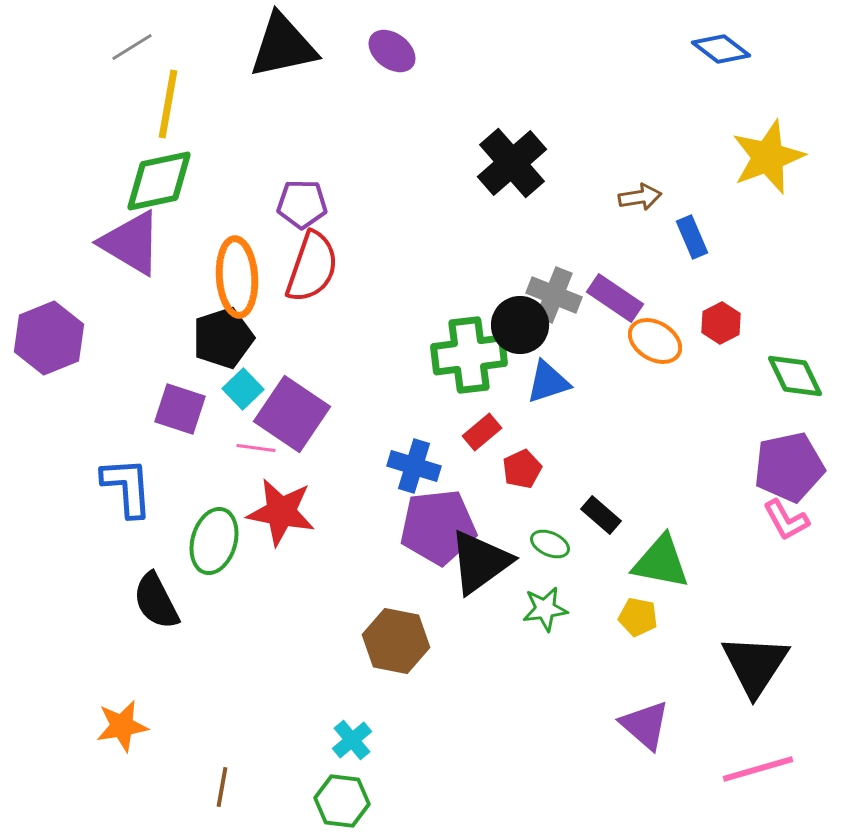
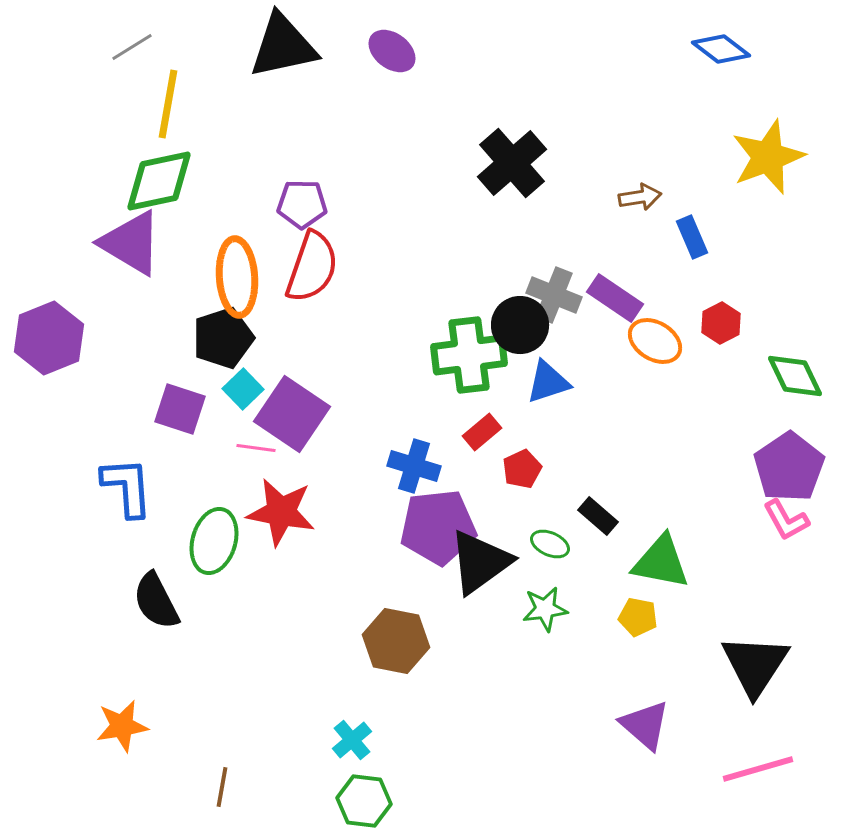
purple pentagon at (789, 467): rotated 22 degrees counterclockwise
black rectangle at (601, 515): moved 3 px left, 1 px down
green hexagon at (342, 801): moved 22 px right
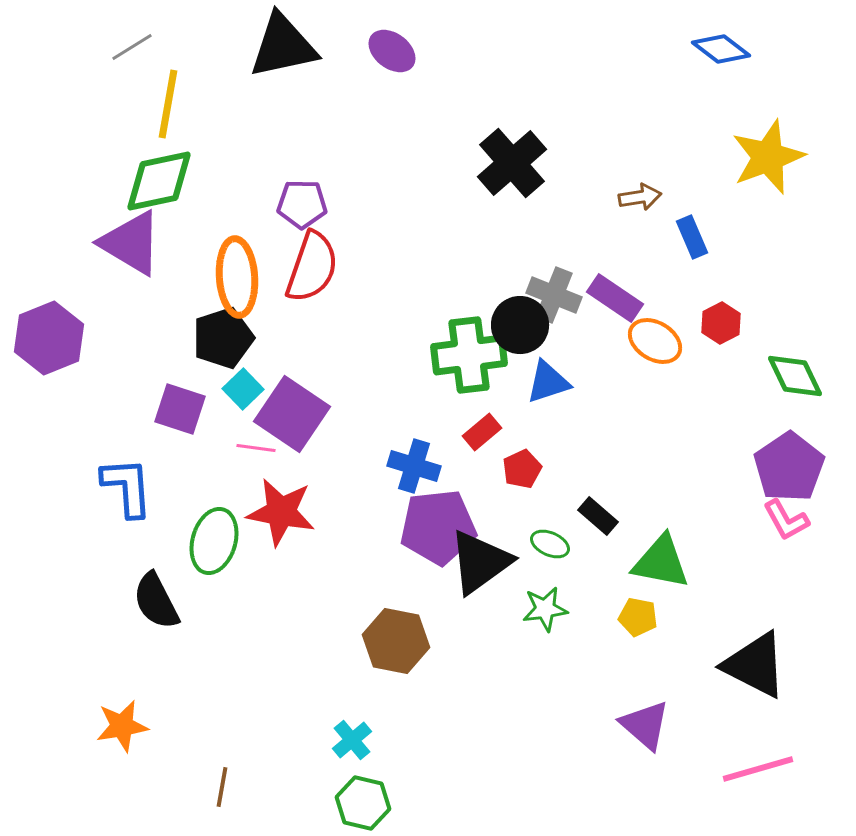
black triangle at (755, 665): rotated 36 degrees counterclockwise
green hexagon at (364, 801): moved 1 px left, 2 px down; rotated 6 degrees clockwise
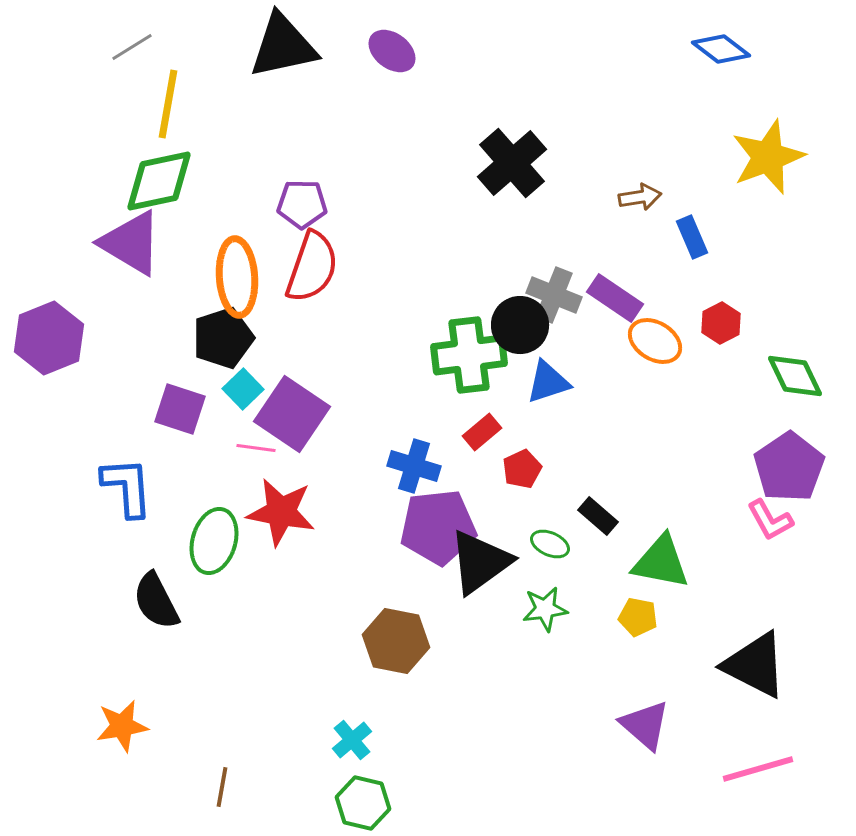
pink L-shape at (786, 520): moved 16 px left
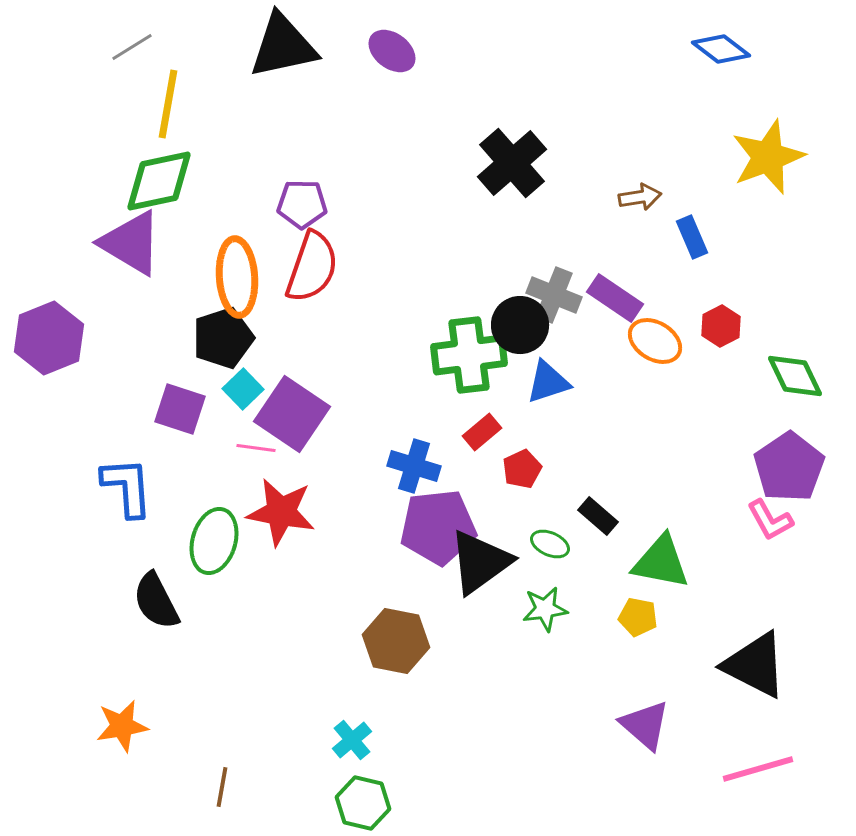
red hexagon at (721, 323): moved 3 px down
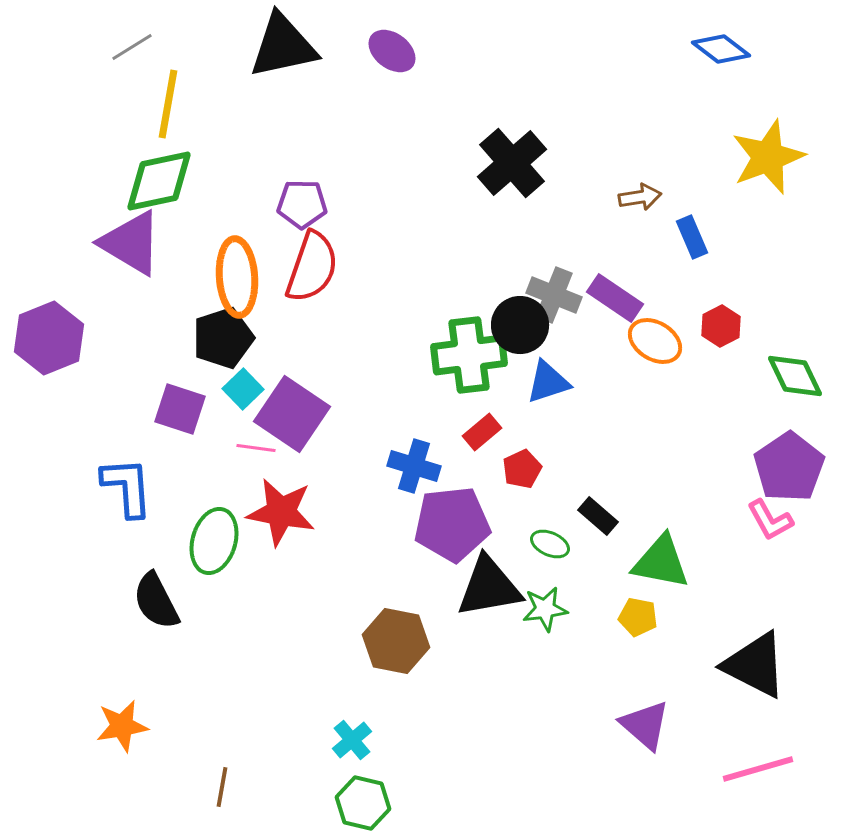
purple pentagon at (438, 527): moved 14 px right, 3 px up
black triangle at (480, 562): moved 9 px right, 25 px down; rotated 26 degrees clockwise
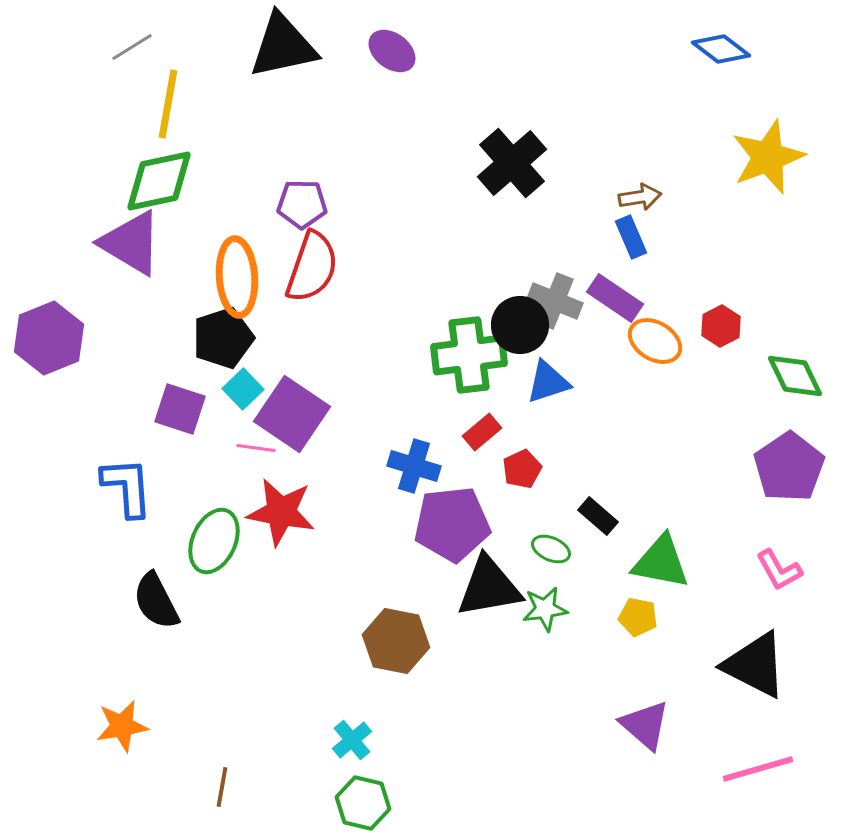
blue rectangle at (692, 237): moved 61 px left
gray cross at (554, 295): moved 1 px right, 6 px down
pink L-shape at (770, 520): moved 9 px right, 50 px down
green ellipse at (214, 541): rotated 8 degrees clockwise
green ellipse at (550, 544): moved 1 px right, 5 px down
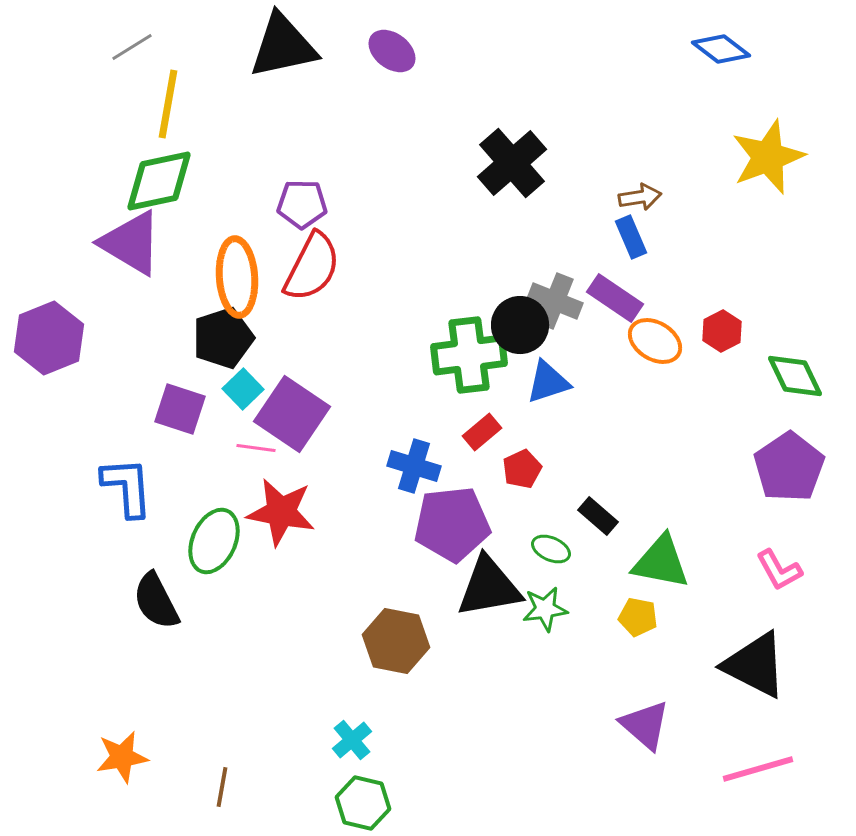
red semicircle at (312, 267): rotated 8 degrees clockwise
red hexagon at (721, 326): moved 1 px right, 5 px down
orange star at (122, 726): moved 31 px down
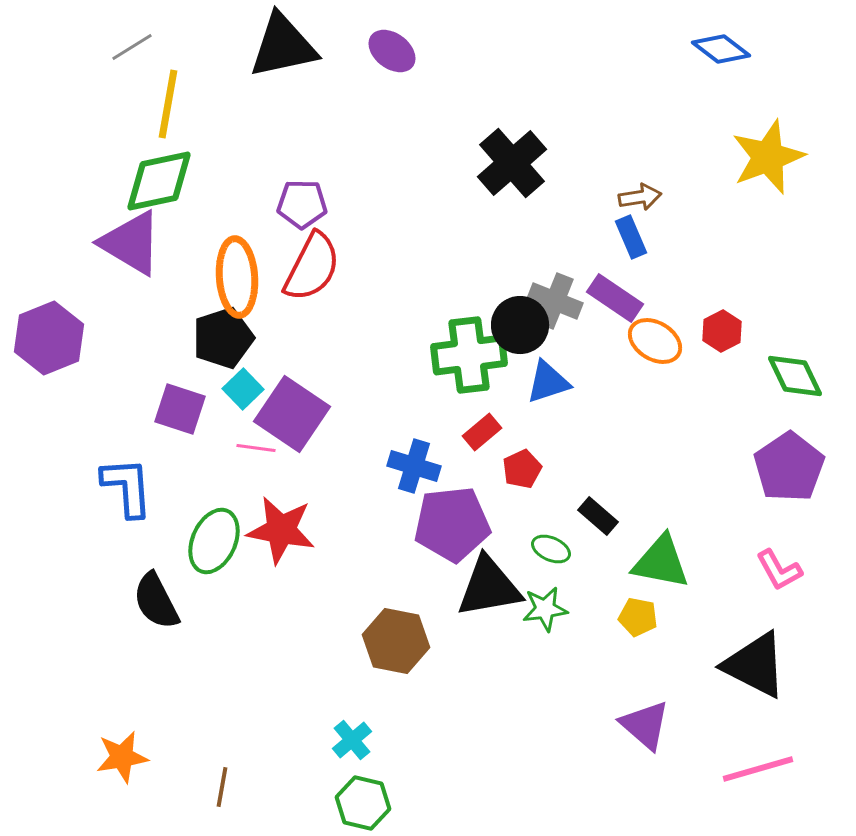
red star at (281, 512): moved 18 px down
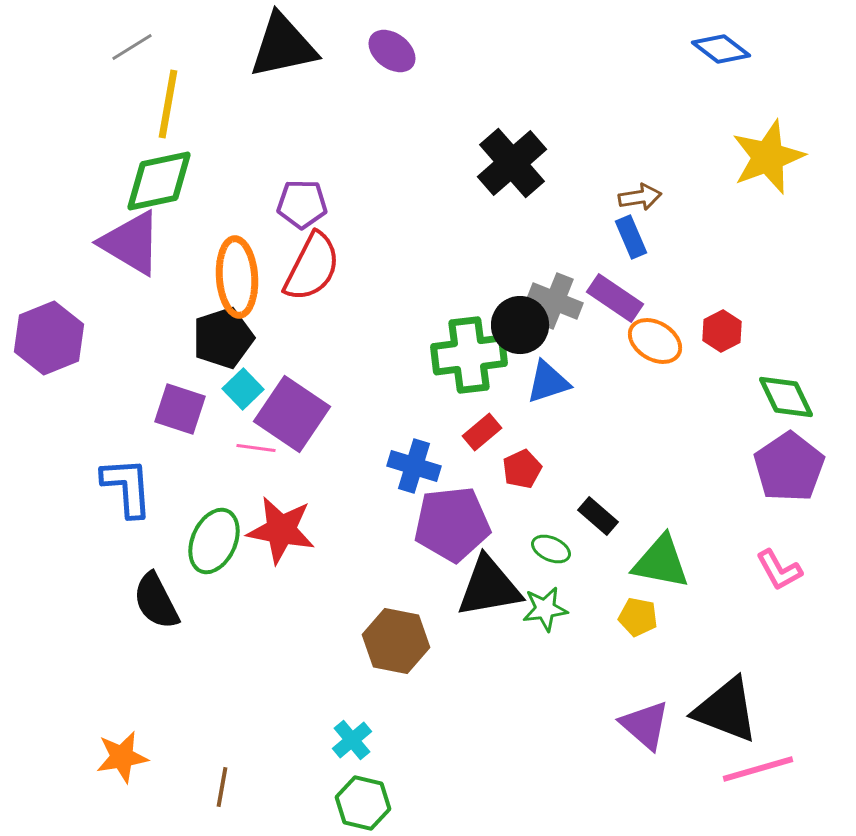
green diamond at (795, 376): moved 9 px left, 21 px down
black triangle at (755, 665): moved 29 px left, 45 px down; rotated 6 degrees counterclockwise
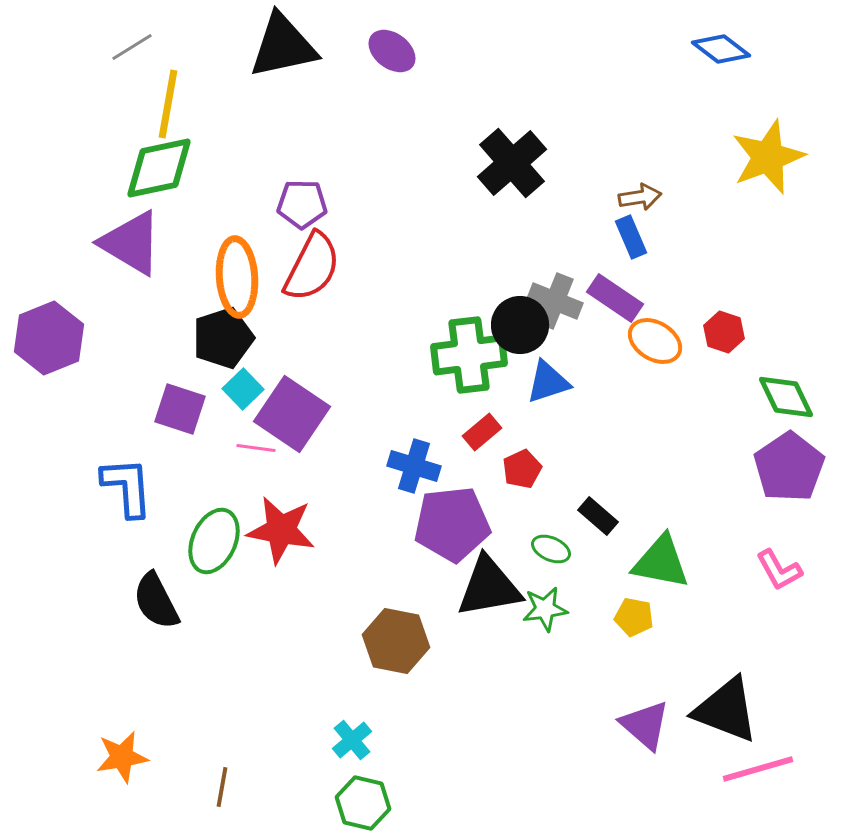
green diamond at (159, 181): moved 13 px up
red hexagon at (722, 331): moved 2 px right, 1 px down; rotated 15 degrees counterclockwise
yellow pentagon at (638, 617): moved 4 px left
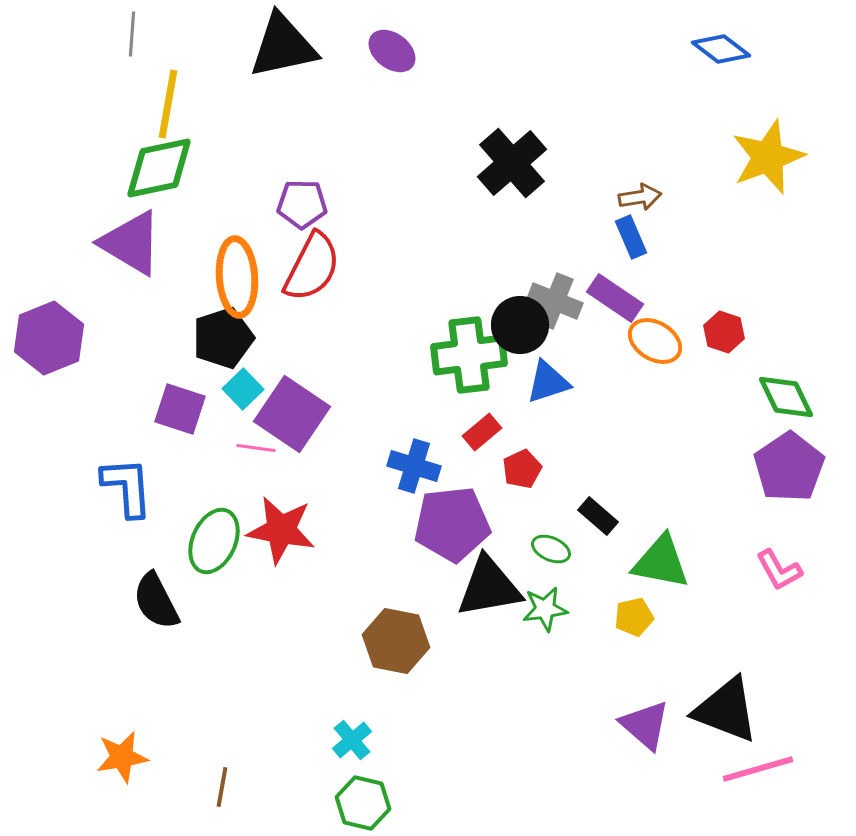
gray line at (132, 47): moved 13 px up; rotated 54 degrees counterclockwise
yellow pentagon at (634, 617): rotated 24 degrees counterclockwise
